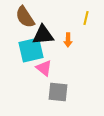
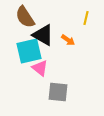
black triangle: rotated 35 degrees clockwise
orange arrow: rotated 56 degrees counterclockwise
cyan square: moved 2 px left, 1 px down
pink triangle: moved 4 px left
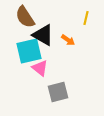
gray square: rotated 20 degrees counterclockwise
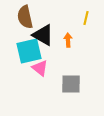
brown semicircle: rotated 20 degrees clockwise
orange arrow: rotated 128 degrees counterclockwise
gray square: moved 13 px right, 8 px up; rotated 15 degrees clockwise
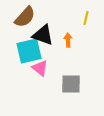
brown semicircle: rotated 125 degrees counterclockwise
black triangle: rotated 10 degrees counterclockwise
